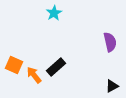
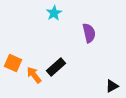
purple semicircle: moved 21 px left, 9 px up
orange square: moved 1 px left, 2 px up
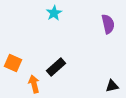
purple semicircle: moved 19 px right, 9 px up
orange arrow: moved 9 px down; rotated 24 degrees clockwise
black triangle: rotated 16 degrees clockwise
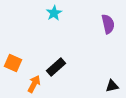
orange arrow: rotated 42 degrees clockwise
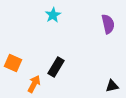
cyan star: moved 1 px left, 2 px down
black rectangle: rotated 18 degrees counterclockwise
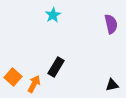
purple semicircle: moved 3 px right
orange square: moved 14 px down; rotated 18 degrees clockwise
black triangle: moved 1 px up
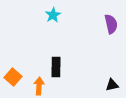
black rectangle: rotated 30 degrees counterclockwise
orange arrow: moved 5 px right, 2 px down; rotated 24 degrees counterclockwise
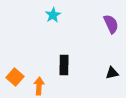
purple semicircle: rotated 12 degrees counterclockwise
black rectangle: moved 8 px right, 2 px up
orange square: moved 2 px right
black triangle: moved 12 px up
